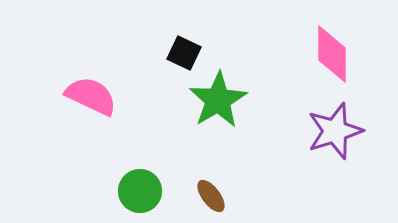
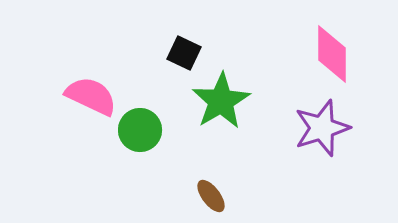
green star: moved 3 px right, 1 px down
purple star: moved 13 px left, 3 px up
green circle: moved 61 px up
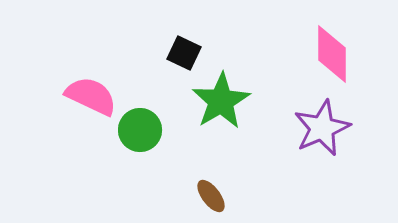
purple star: rotated 6 degrees counterclockwise
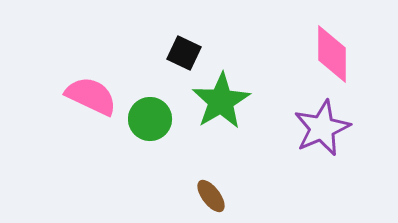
green circle: moved 10 px right, 11 px up
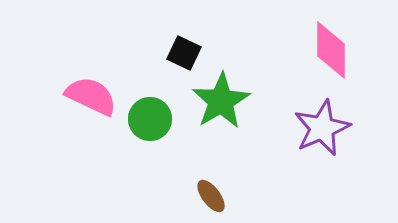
pink diamond: moved 1 px left, 4 px up
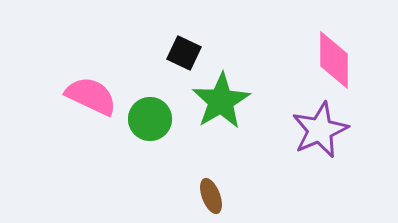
pink diamond: moved 3 px right, 10 px down
purple star: moved 2 px left, 2 px down
brown ellipse: rotated 16 degrees clockwise
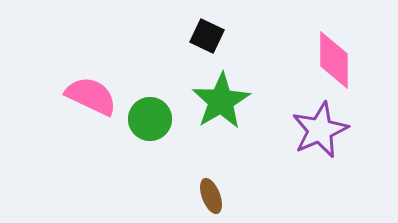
black square: moved 23 px right, 17 px up
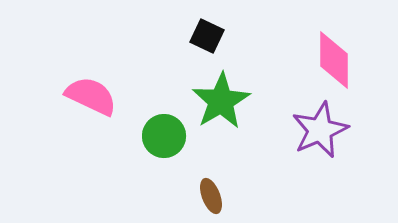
green circle: moved 14 px right, 17 px down
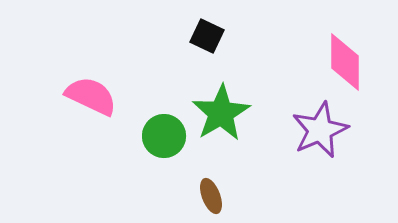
pink diamond: moved 11 px right, 2 px down
green star: moved 12 px down
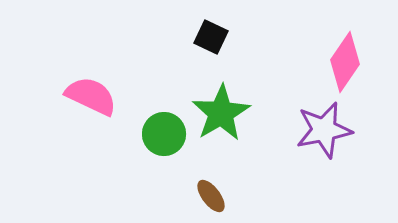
black square: moved 4 px right, 1 px down
pink diamond: rotated 34 degrees clockwise
purple star: moved 4 px right; rotated 12 degrees clockwise
green circle: moved 2 px up
brown ellipse: rotated 16 degrees counterclockwise
